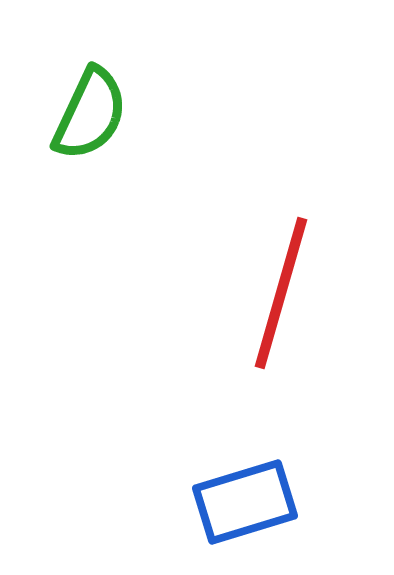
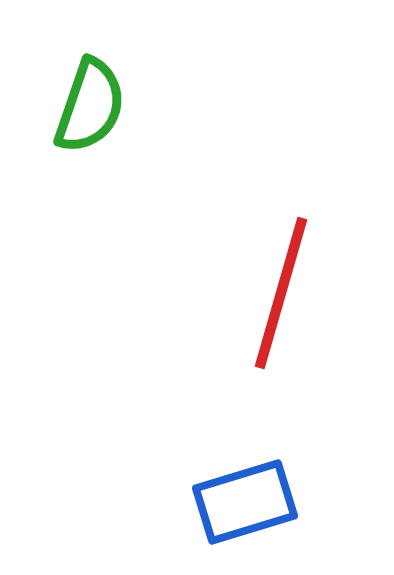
green semicircle: moved 8 px up; rotated 6 degrees counterclockwise
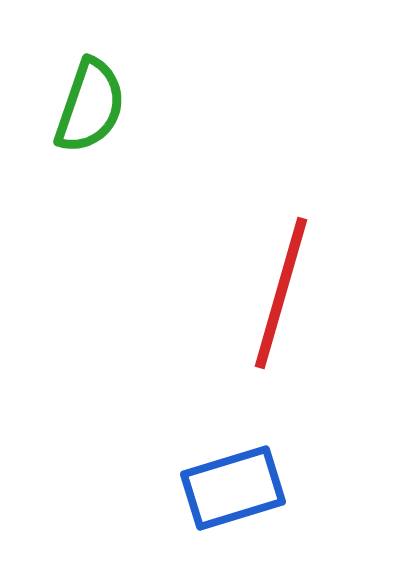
blue rectangle: moved 12 px left, 14 px up
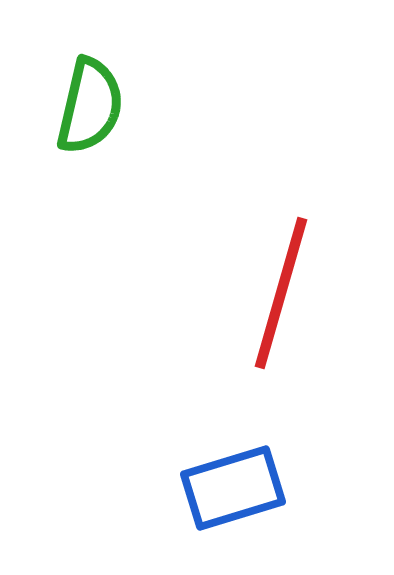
green semicircle: rotated 6 degrees counterclockwise
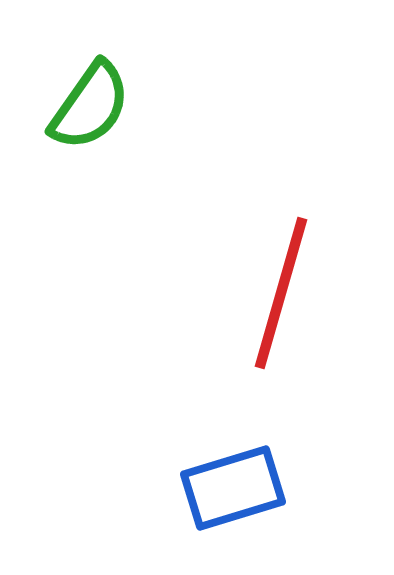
green semicircle: rotated 22 degrees clockwise
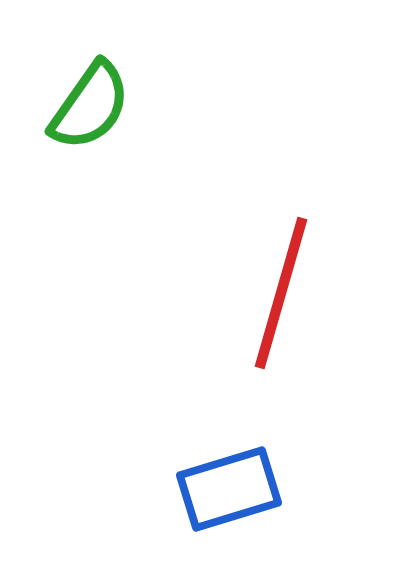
blue rectangle: moved 4 px left, 1 px down
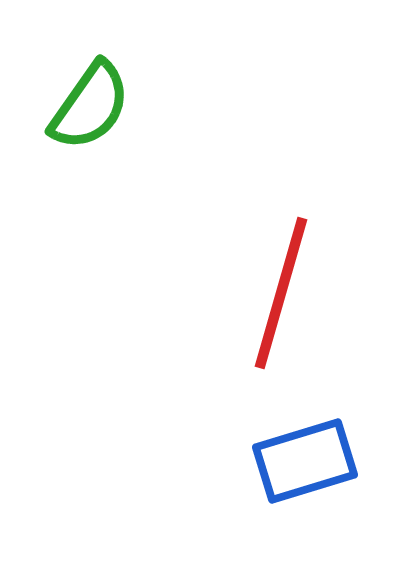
blue rectangle: moved 76 px right, 28 px up
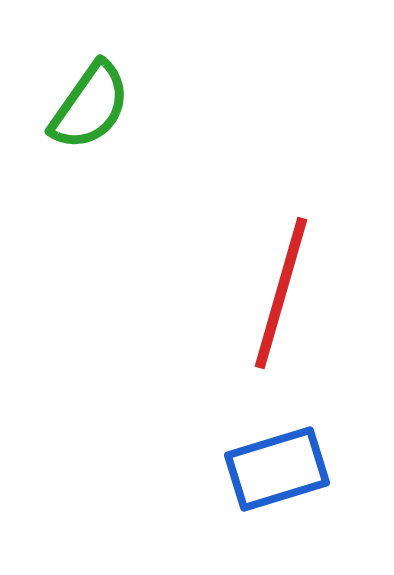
blue rectangle: moved 28 px left, 8 px down
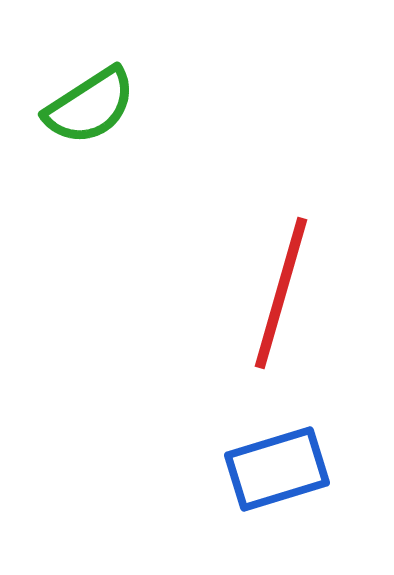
green semicircle: rotated 22 degrees clockwise
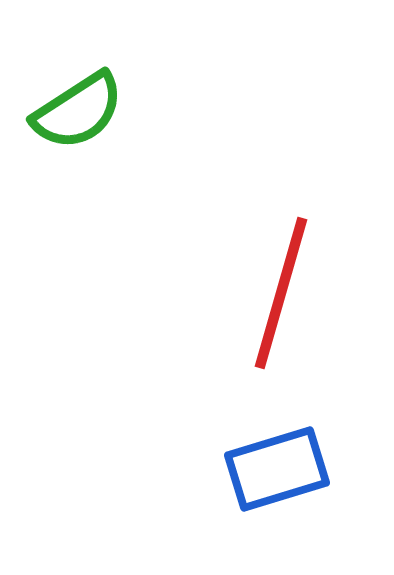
green semicircle: moved 12 px left, 5 px down
